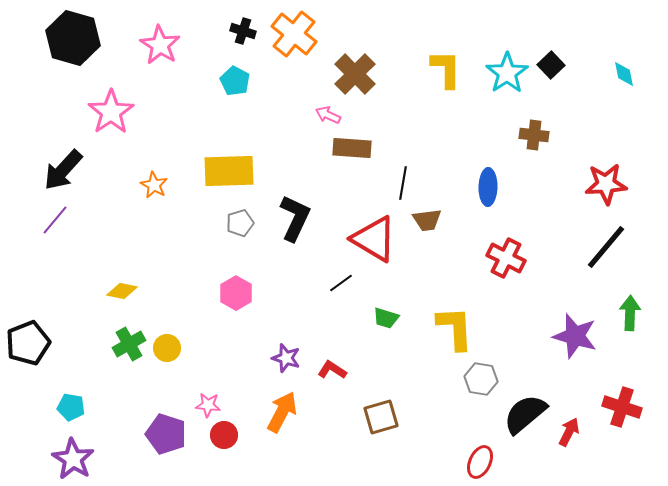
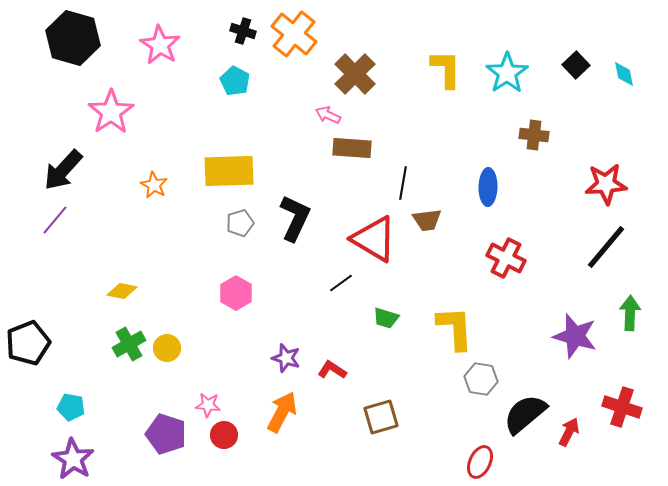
black square at (551, 65): moved 25 px right
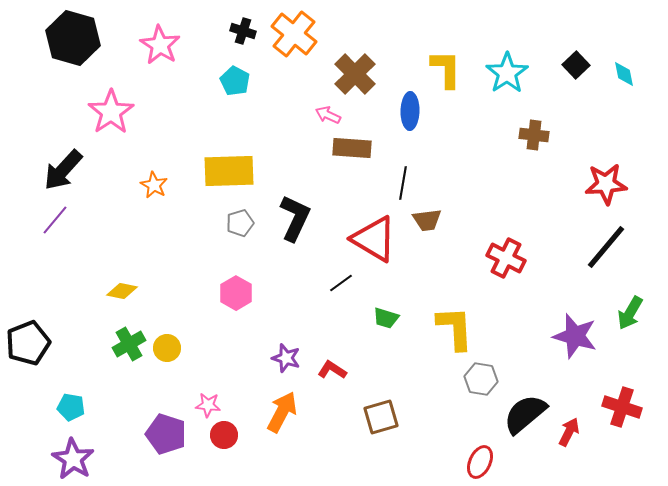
blue ellipse at (488, 187): moved 78 px left, 76 px up
green arrow at (630, 313): rotated 152 degrees counterclockwise
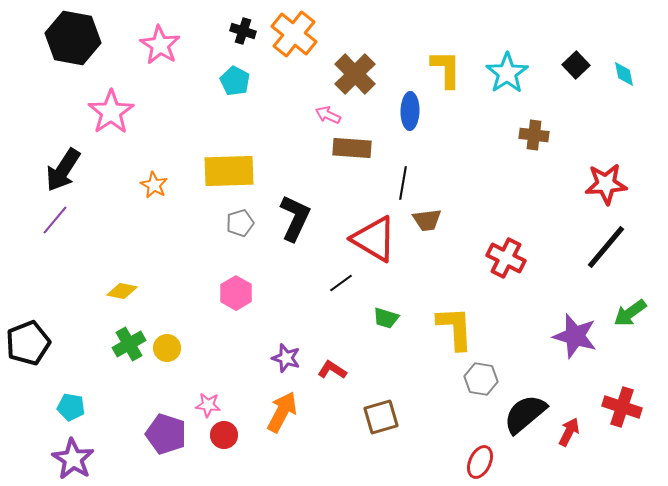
black hexagon at (73, 38): rotated 6 degrees counterclockwise
black arrow at (63, 170): rotated 9 degrees counterclockwise
green arrow at (630, 313): rotated 24 degrees clockwise
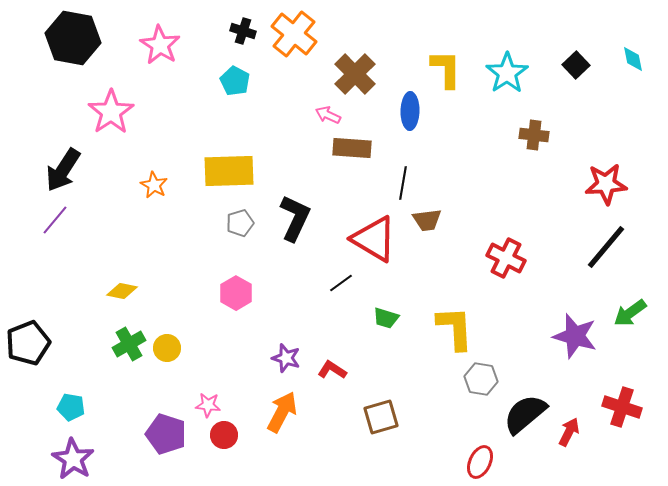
cyan diamond at (624, 74): moved 9 px right, 15 px up
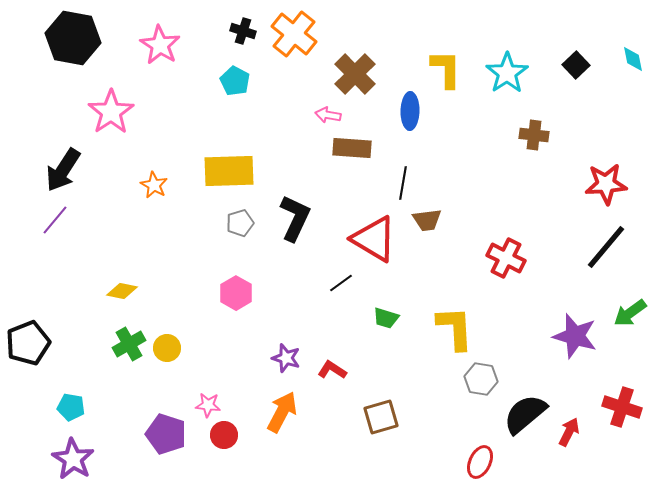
pink arrow at (328, 115): rotated 15 degrees counterclockwise
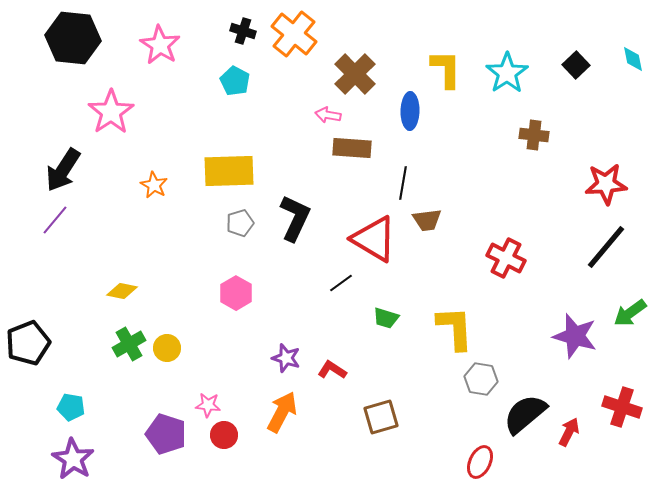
black hexagon at (73, 38): rotated 4 degrees counterclockwise
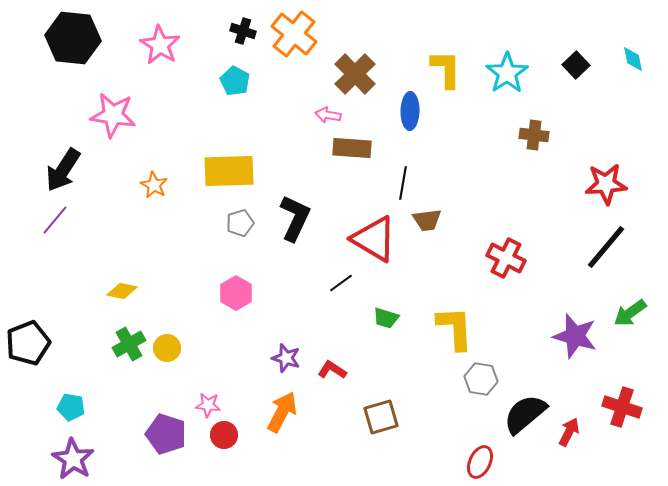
pink star at (111, 112): moved 2 px right, 3 px down; rotated 30 degrees counterclockwise
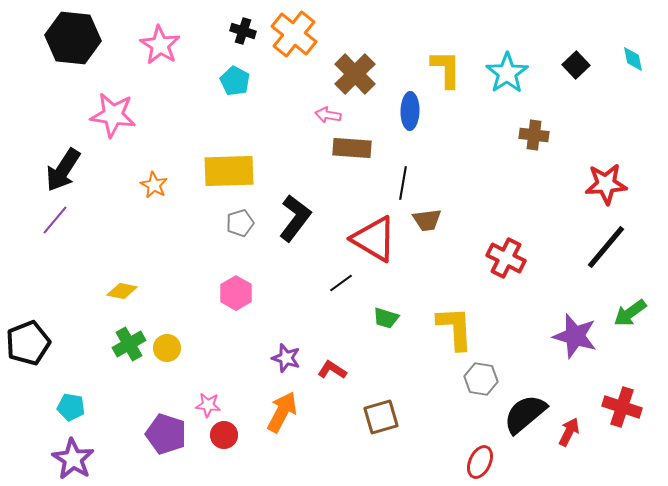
black L-shape at (295, 218): rotated 12 degrees clockwise
